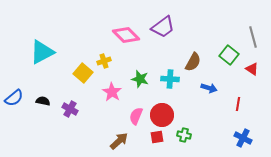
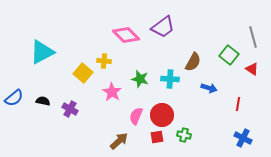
yellow cross: rotated 24 degrees clockwise
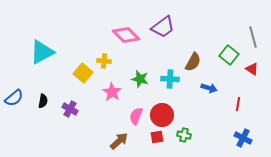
black semicircle: rotated 88 degrees clockwise
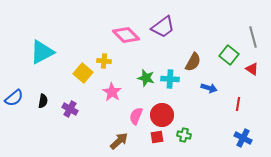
green star: moved 6 px right, 1 px up
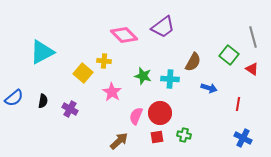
pink diamond: moved 2 px left
green star: moved 3 px left, 2 px up
red circle: moved 2 px left, 2 px up
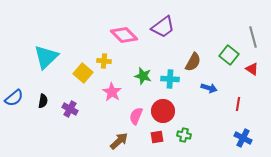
cyan triangle: moved 4 px right, 5 px down; rotated 16 degrees counterclockwise
red circle: moved 3 px right, 2 px up
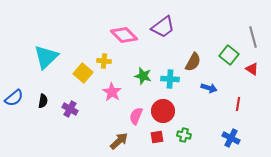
blue cross: moved 12 px left
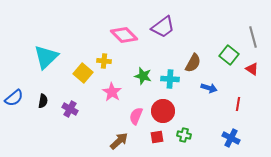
brown semicircle: moved 1 px down
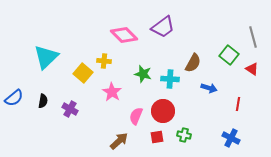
green star: moved 2 px up
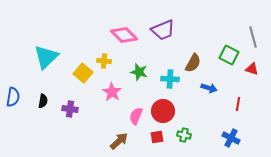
purple trapezoid: moved 3 px down; rotated 15 degrees clockwise
green square: rotated 12 degrees counterclockwise
red triangle: rotated 16 degrees counterclockwise
green star: moved 4 px left, 2 px up
blue semicircle: moved 1 px left, 1 px up; rotated 42 degrees counterclockwise
purple cross: rotated 21 degrees counterclockwise
